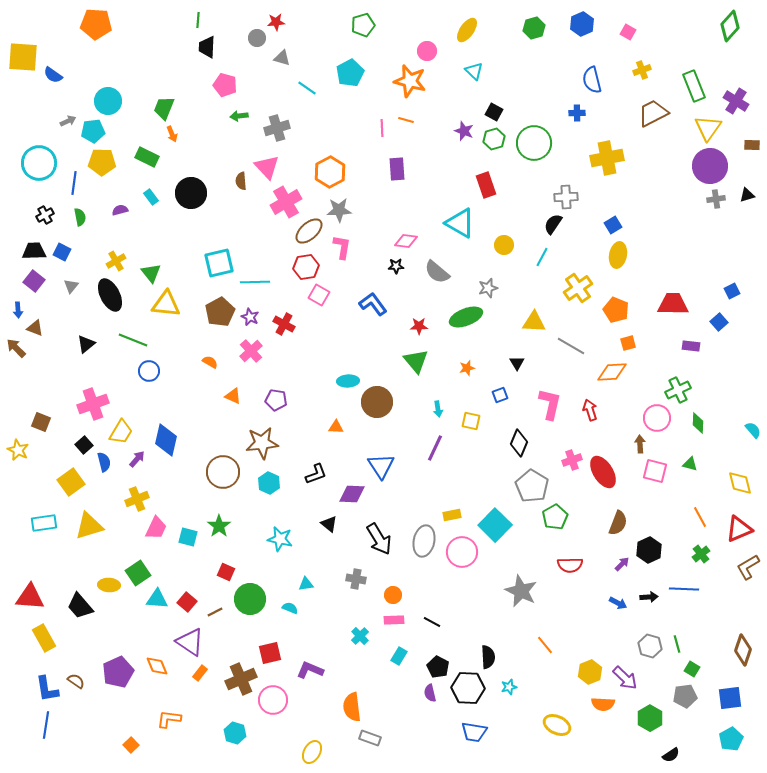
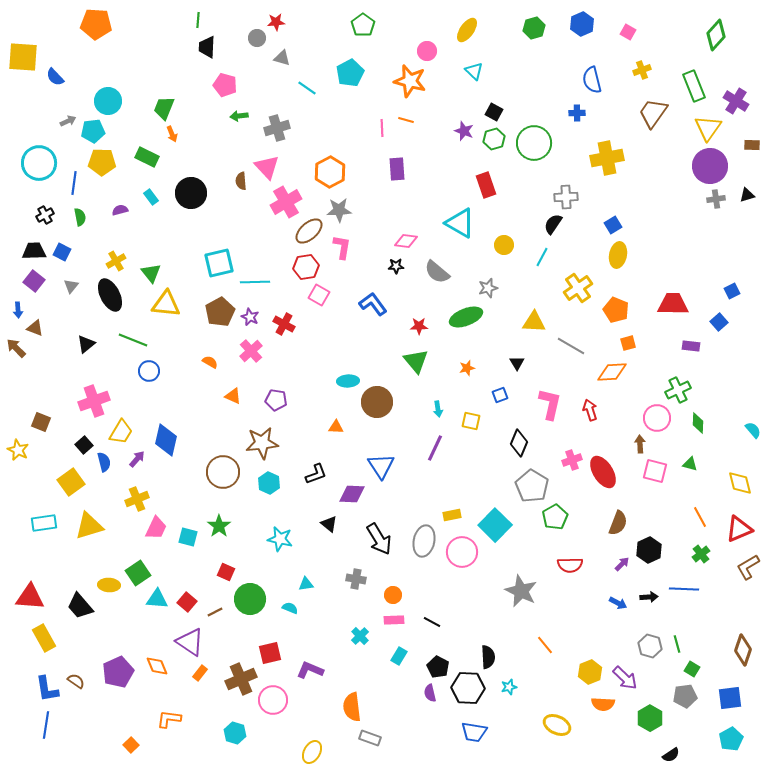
green pentagon at (363, 25): rotated 20 degrees counterclockwise
green diamond at (730, 26): moved 14 px left, 9 px down
blue semicircle at (53, 75): moved 2 px right, 2 px down; rotated 12 degrees clockwise
brown trapezoid at (653, 113): rotated 28 degrees counterclockwise
pink cross at (93, 404): moved 1 px right, 3 px up
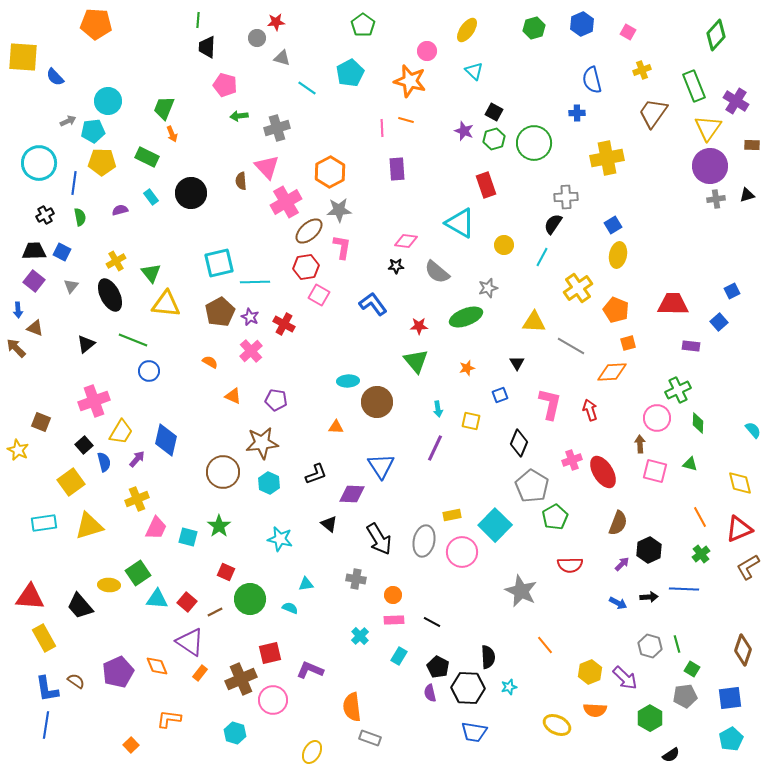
orange semicircle at (603, 704): moved 8 px left, 6 px down
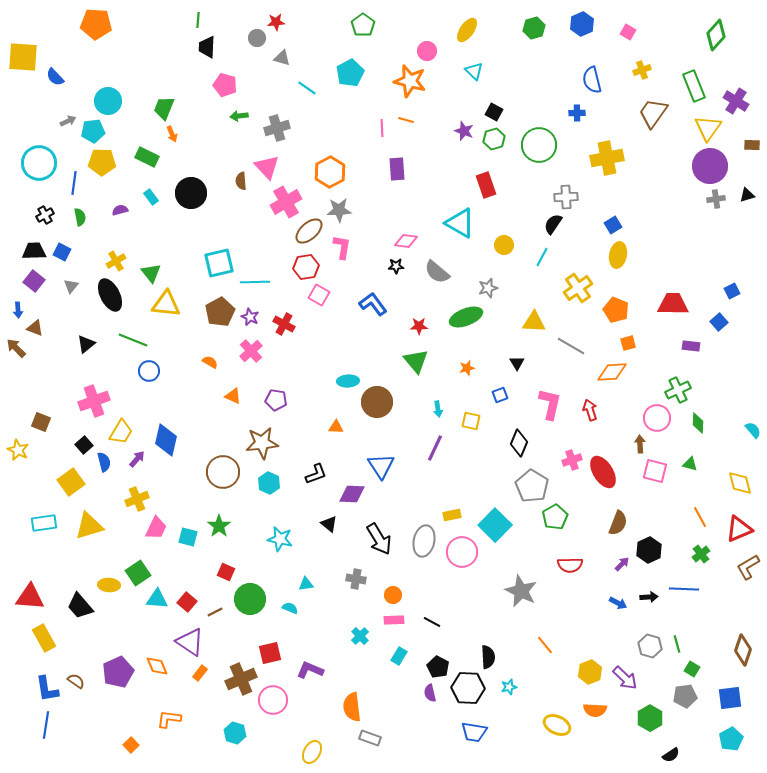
green circle at (534, 143): moved 5 px right, 2 px down
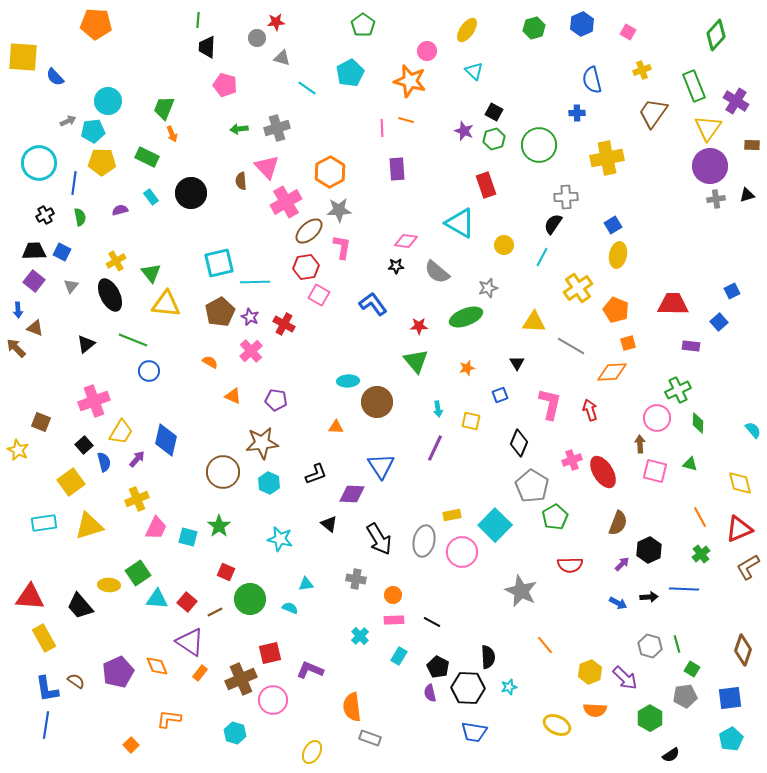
green arrow at (239, 116): moved 13 px down
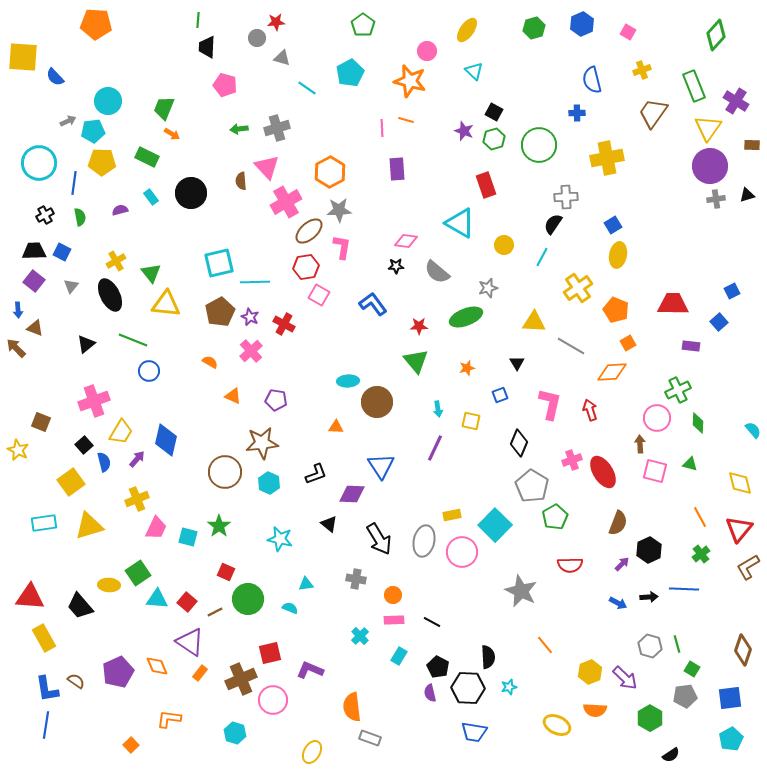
orange arrow at (172, 134): rotated 35 degrees counterclockwise
orange square at (628, 343): rotated 14 degrees counterclockwise
brown circle at (223, 472): moved 2 px right
red triangle at (739, 529): rotated 28 degrees counterclockwise
green circle at (250, 599): moved 2 px left
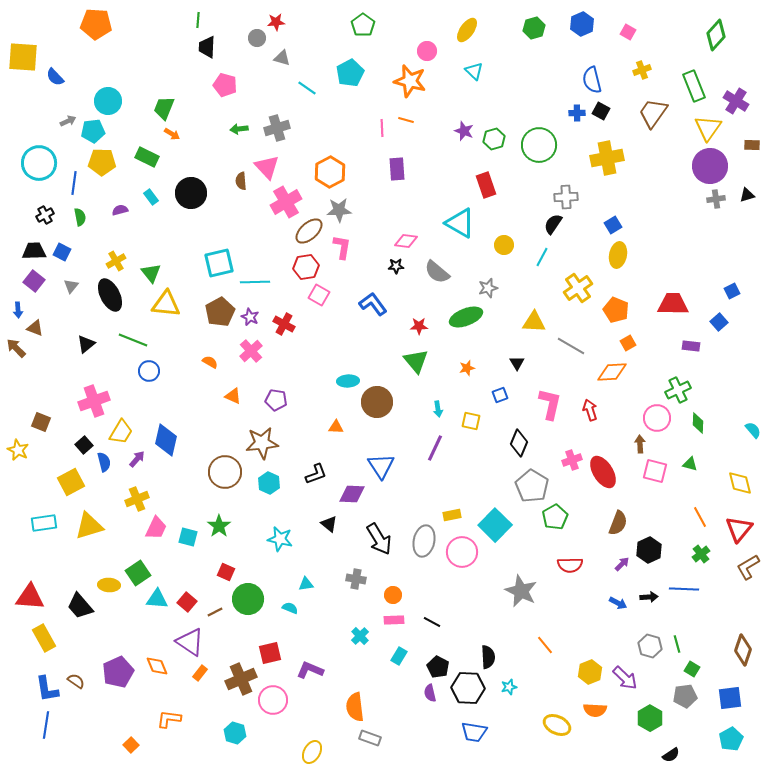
black square at (494, 112): moved 107 px right, 1 px up
yellow square at (71, 482): rotated 8 degrees clockwise
orange semicircle at (352, 707): moved 3 px right
